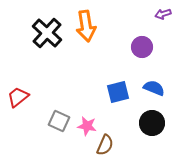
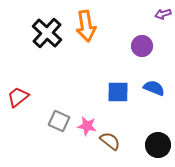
purple circle: moved 1 px up
blue square: rotated 15 degrees clockwise
black circle: moved 6 px right, 22 px down
brown semicircle: moved 5 px right, 4 px up; rotated 75 degrees counterclockwise
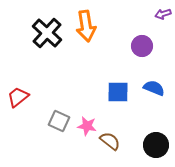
black circle: moved 2 px left
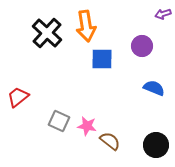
blue square: moved 16 px left, 33 px up
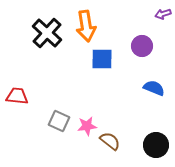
red trapezoid: moved 1 px left, 1 px up; rotated 45 degrees clockwise
pink star: rotated 18 degrees counterclockwise
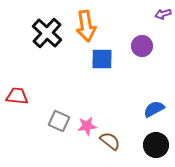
blue semicircle: moved 21 px down; rotated 50 degrees counterclockwise
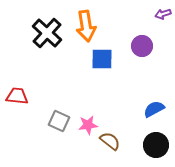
pink star: moved 1 px right, 1 px up
